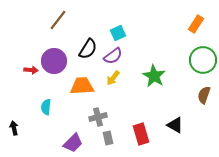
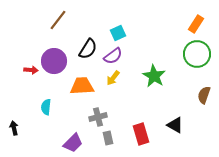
green circle: moved 6 px left, 6 px up
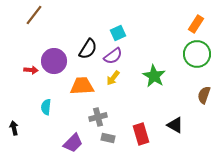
brown line: moved 24 px left, 5 px up
gray rectangle: rotated 64 degrees counterclockwise
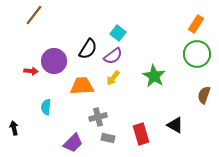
cyan square: rotated 28 degrees counterclockwise
red arrow: moved 1 px down
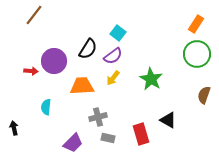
green star: moved 3 px left, 3 px down
black triangle: moved 7 px left, 5 px up
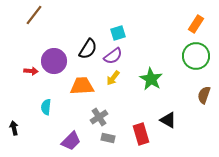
cyan square: rotated 35 degrees clockwise
green circle: moved 1 px left, 2 px down
gray cross: moved 1 px right; rotated 18 degrees counterclockwise
purple trapezoid: moved 2 px left, 2 px up
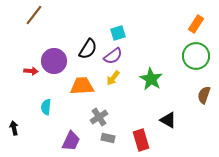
red rectangle: moved 6 px down
purple trapezoid: rotated 20 degrees counterclockwise
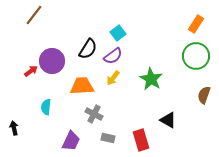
cyan square: rotated 21 degrees counterclockwise
purple circle: moved 2 px left
red arrow: rotated 40 degrees counterclockwise
gray cross: moved 5 px left, 3 px up; rotated 30 degrees counterclockwise
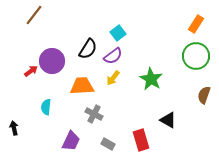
gray rectangle: moved 6 px down; rotated 16 degrees clockwise
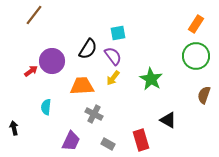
cyan square: rotated 28 degrees clockwise
purple semicircle: rotated 90 degrees counterclockwise
